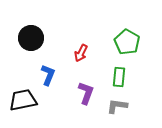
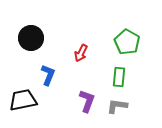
purple L-shape: moved 1 px right, 8 px down
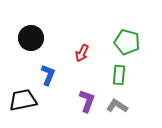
green pentagon: rotated 15 degrees counterclockwise
red arrow: moved 1 px right
green rectangle: moved 2 px up
gray L-shape: rotated 25 degrees clockwise
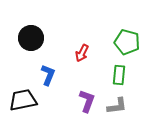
gray L-shape: rotated 140 degrees clockwise
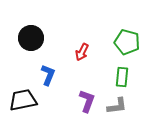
red arrow: moved 1 px up
green rectangle: moved 3 px right, 2 px down
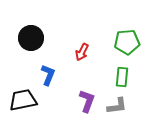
green pentagon: rotated 20 degrees counterclockwise
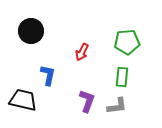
black circle: moved 7 px up
blue L-shape: rotated 10 degrees counterclockwise
black trapezoid: rotated 24 degrees clockwise
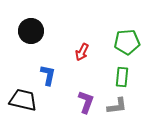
purple L-shape: moved 1 px left, 1 px down
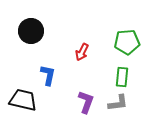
gray L-shape: moved 1 px right, 3 px up
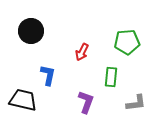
green rectangle: moved 11 px left
gray L-shape: moved 18 px right
